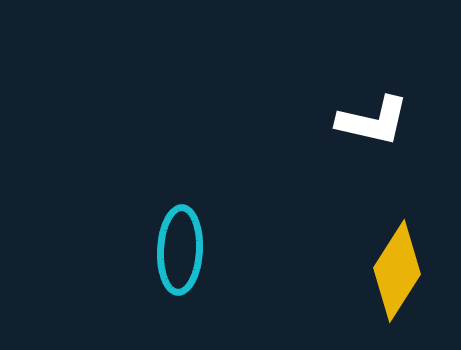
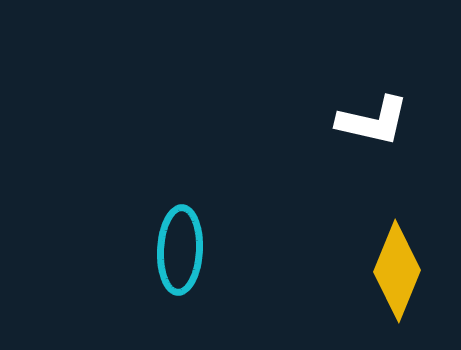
yellow diamond: rotated 10 degrees counterclockwise
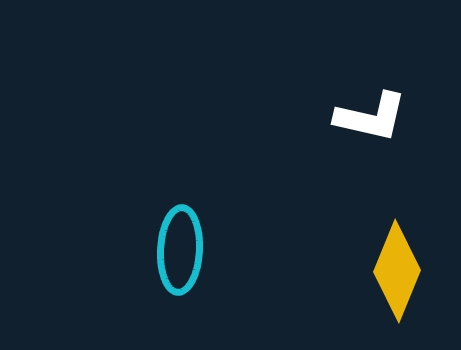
white L-shape: moved 2 px left, 4 px up
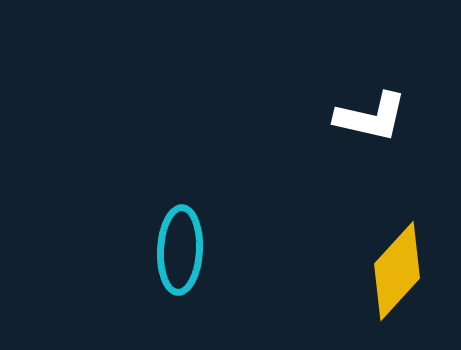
yellow diamond: rotated 20 degrees clockwise
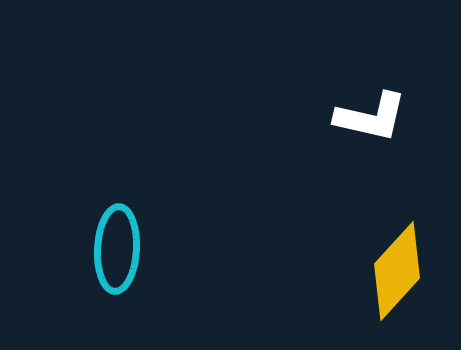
cyan ellipse: moved 63 px left, 1 px up
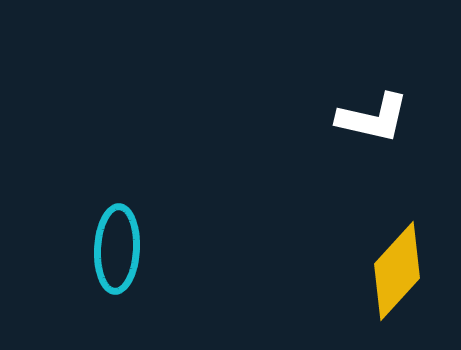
white L-shape: moved 2 px right, 1 px down
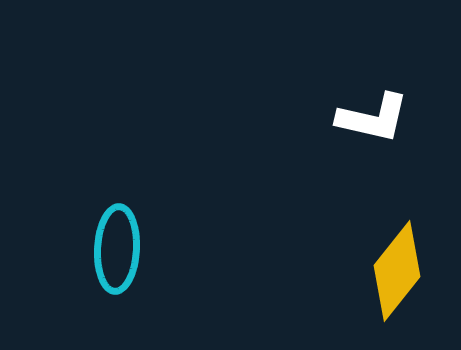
yellow diamond: rotated 4 degrees counterclockwise
